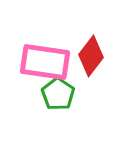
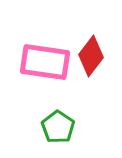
green pentagon: moved 33 px down
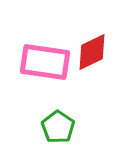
red diamond: moved 1 px right, 4 px up; rotated 27 degrees clockwise
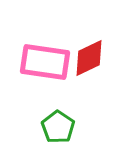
red diamond: moved 3 px left, 6 px down
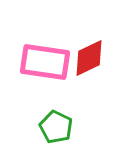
green pentagon: moved 2 px left; rotated 8 degrees counterclockwise
